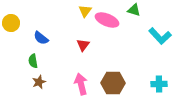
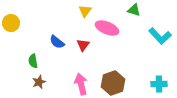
pink ellipse: moved 8 px down
blue semicircle: moved 16 px right, 4 px down
brown hexagon: rotated 20 degrees counterclockwise
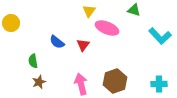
yellow triangle: moved 4 px right
brown hexagon: moved 2 px right, 2 px up
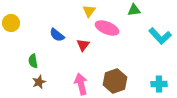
green triangle: rotated 24 degrees counterclockwise
blue semicircle: moved 7 px up
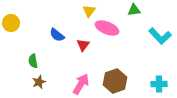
pink arrow: rotated 45 degrees clockwise
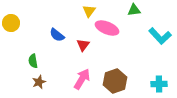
pink arrow: moved 1 px right, 5 px up
